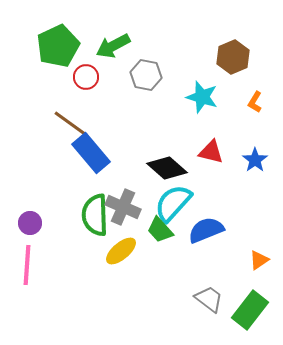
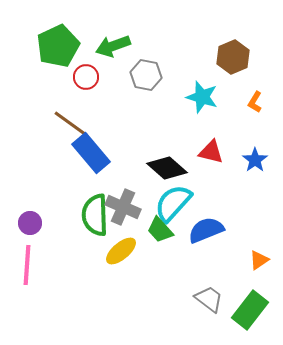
green arrow: rotated 8 degrees clockwise
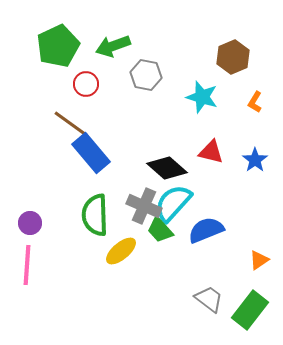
red circle: moved 7 px down
gray cross: moved 21 px right, 1 px up
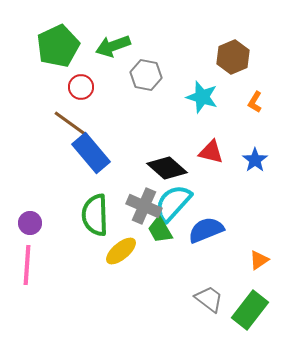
red circle: moved 5 px left, 3 px down
green trapezoid: rotated 12 degrees clockwise
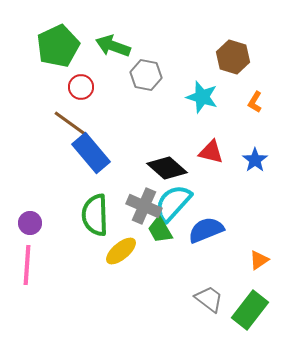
green arrow: rotated 40 degrees clockwise
brown hexagon: rotated 20 degrees counterclockwise
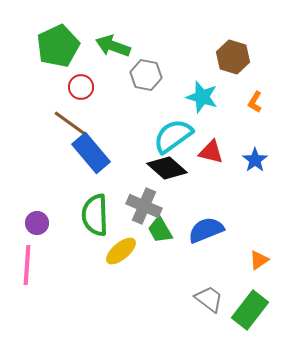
cyan semicircle: moved 67 px up; rotated 12 degrees clockwise
purple circle: moved 7 px right
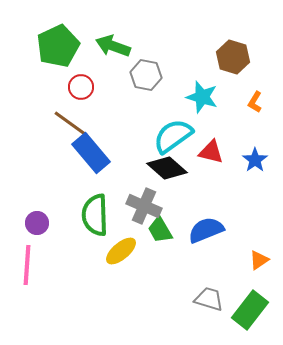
gray trapezoid: rotated 20 degrees counterclockwise
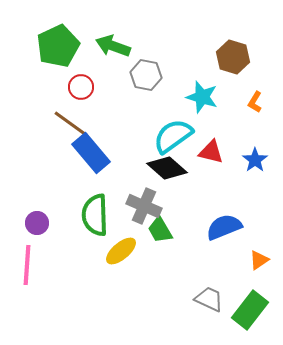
blue semicircle: moved 18 px right, 3 px up
gray trapezoid: rotated 8 degrees clockwise
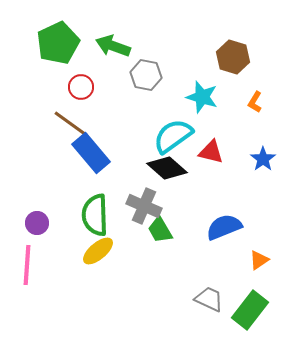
green pentagon: moved 3 px up
blue star: moved 8 px right, 1 px up
yellow ellipse: moved 23 px left
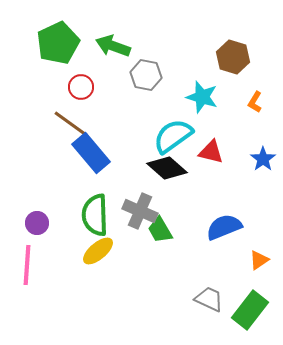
gray cross: moved 4 px left, 5 px down
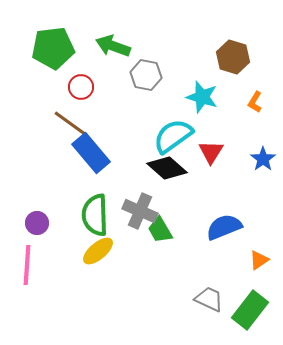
green pentagon: moved 5 px left, 5 px down; rotated 18 degrees clockwise
red triangle: rotated 48 degrees clockwise
